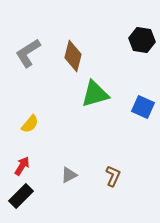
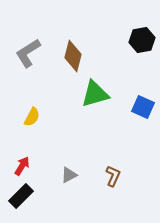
black hexagon: rotated 20 degrees counterclockwise
yellow semicircle: moved 2 px right, 7 px up; rotated 12 degrees counterclockwise
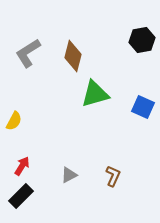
yellow semicircle: moved 18 px left, 4 px down
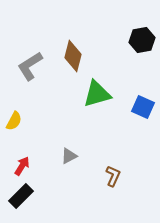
gray L-shape: moved 2 px right, 13 px down
green triangle: moved 2 px right
gray triangle: moved 19 px up
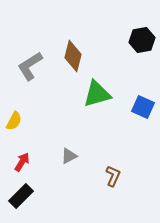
red arrow: moved 4 px up
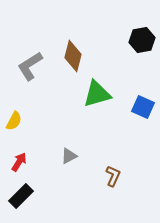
red arrow: moved 3 px left
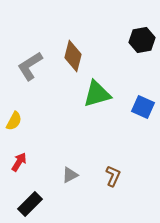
gray triangle: moved 1 px right, 19 px down
black rectangle: moved 9 px right, 8 px down
